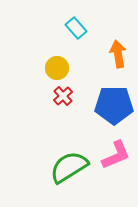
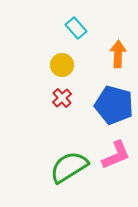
orange arrow: rotated 12 degrees clockwise
yellow circle: moved 5 px right, 3 px up
red cross: moved 1 px left, 2 px down
blue pentagon: rotated 15 degrees clockwise
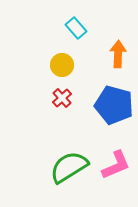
pink L-shape: moved 10 px down
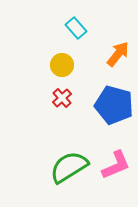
orange arrow: rotated 36 degrees clockwise
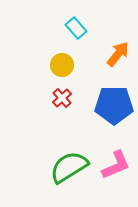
blue pentagon: rotated 15 degrees counterclockwise
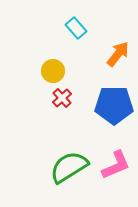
yellow circle: moved 9 px left, 6 px down
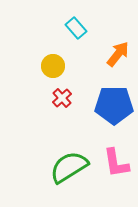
yellow circle: moved 5 px up
pink L-shape: moved 2 px up; rotated 104 degrees clockwise
